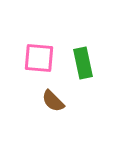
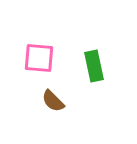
green rectangle: moved 11 px right, 3 px down
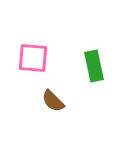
pink square: moved 6 px left
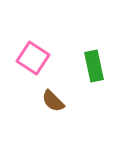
pink square: rotated 28 degrees clockwise
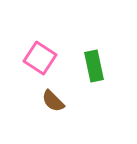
pink square: moved 7 px right
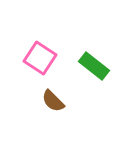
green rectangle: rotated 40 degrees counterclockwise
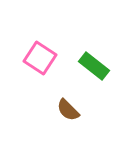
brown semicircle: moved 15 px right, 9 px down
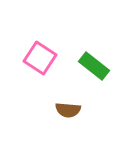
brown semicircle: rotated 40 degrees counterclockwise
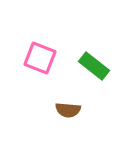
pink square: rotated 12 degrees counterclockwise
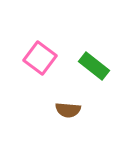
pink square: rotated 16 degrees clockwise
